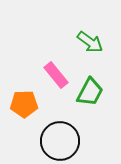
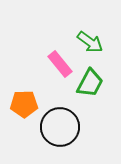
pink rectangle: moved 4 px right, 11 px up
green trapezoid: moved 9 px up
black circle: moved 14 px up
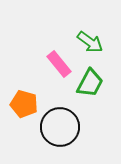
pink rectangle: moved 1 px left
orange pentagon: rotated 16 degrees clockwise
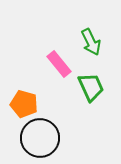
green arrow: moved 1 px right; rotated 28 degrees clockwise
green trapezoid: moved 1 px right, 4 px down; rotated 52 degrees counterclockwise
black circle: moved 20 px left, 11 px down
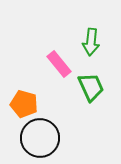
green arrow: rotated 32 degrees clockwise
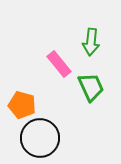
orange pentagon: moved 2 px left, 1 px down
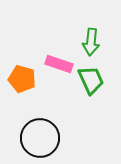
pink rectangle: rotated 32 degrees counterclockwise
green trapezoid: moved 7 px up
orange pentagon: moved 26 px up
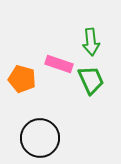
green arrow: rotated 12 degrees counterclockwise
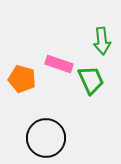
green arrow: moved 11 px right, 1 px up
black circle: moved 6 px right
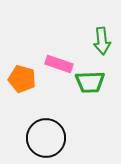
green trapezoid: moved 1 px left, 2 px down; rotated 112 degrees clockwise
